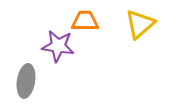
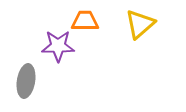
purple star: rotated 8 degrees counterclockwise
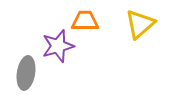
purple star: rotated 16 degrees counterclockwise
gray ellipse: moved 8 px up
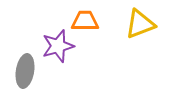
yellow triangle: rotated 20 degrees clockwise
gray ellipse: moved 1 px left, 2 px up
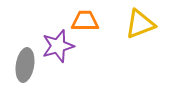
gray ellipse: moved 6 px up
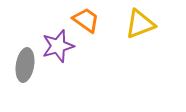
orange trapezoid: moved 1 px right, 1 px up; rotated 36 degrees clockwise
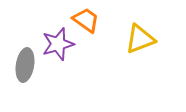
yellow triangle: moved 15 px down
purple star: moved 2 px up
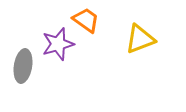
gray ellipse: moved 2 px left, 1 px down
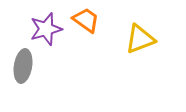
purple star: moved 12 px left, 15 px up
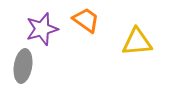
purple star: moved 4 px left
yellow triangle: moved 3 px left, 3 px down; rotated 16 degrees clockwise
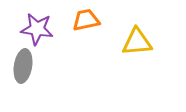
orange trapezoid: rotated 48 degrees counterclockwise
purple star: moved 5 px left; rotated 24 degrees clockwise
